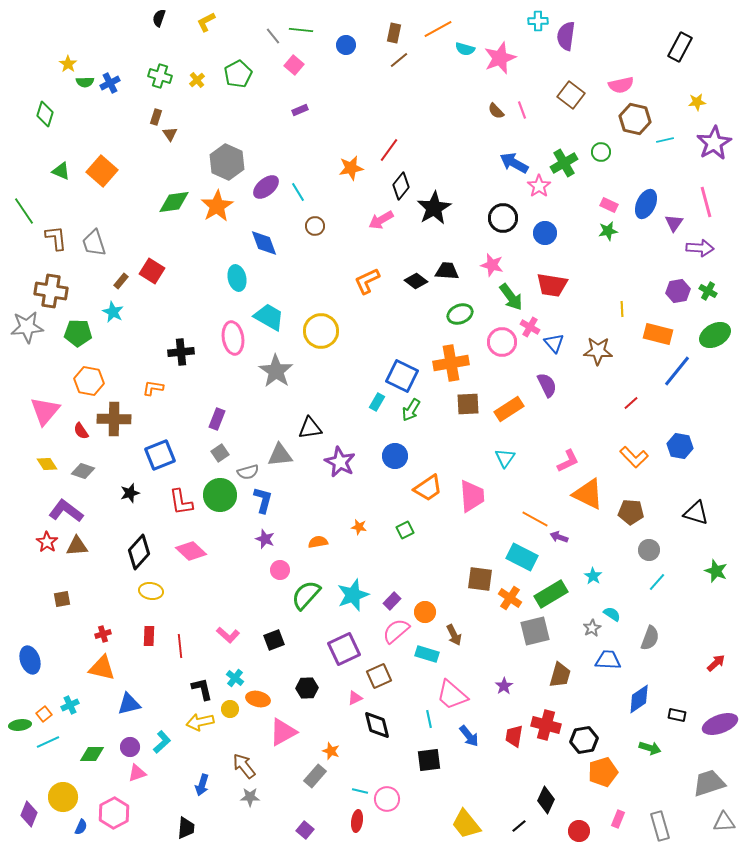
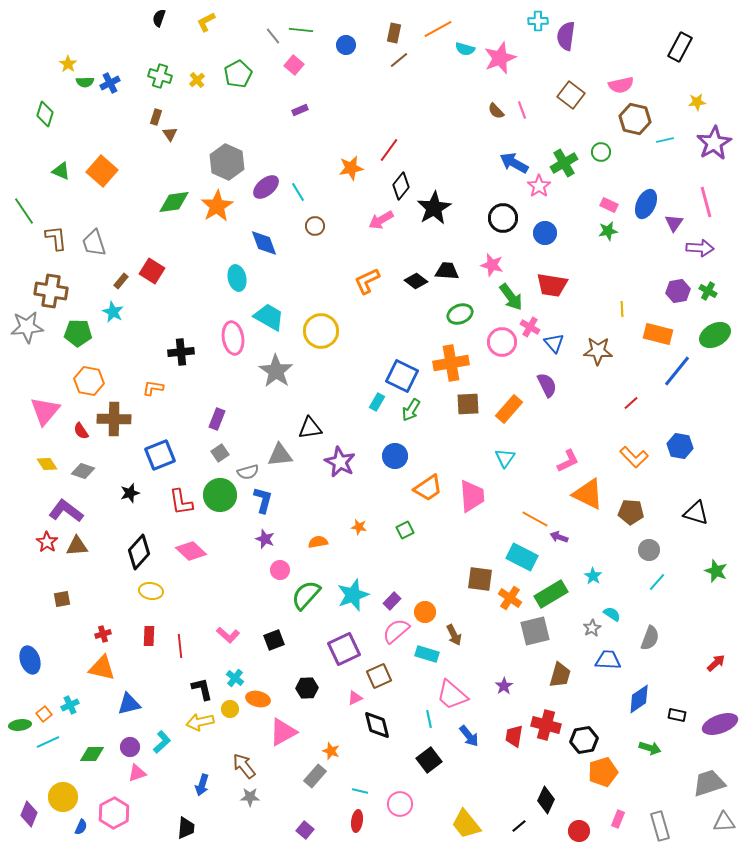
orange rectangle at (509, 409): rotated 16 degrees counterclockwise
black square at (429, 760): rotated 30 degrees counterclockwise
pink circle at (387, 799): moved 13 px right, 5 px down
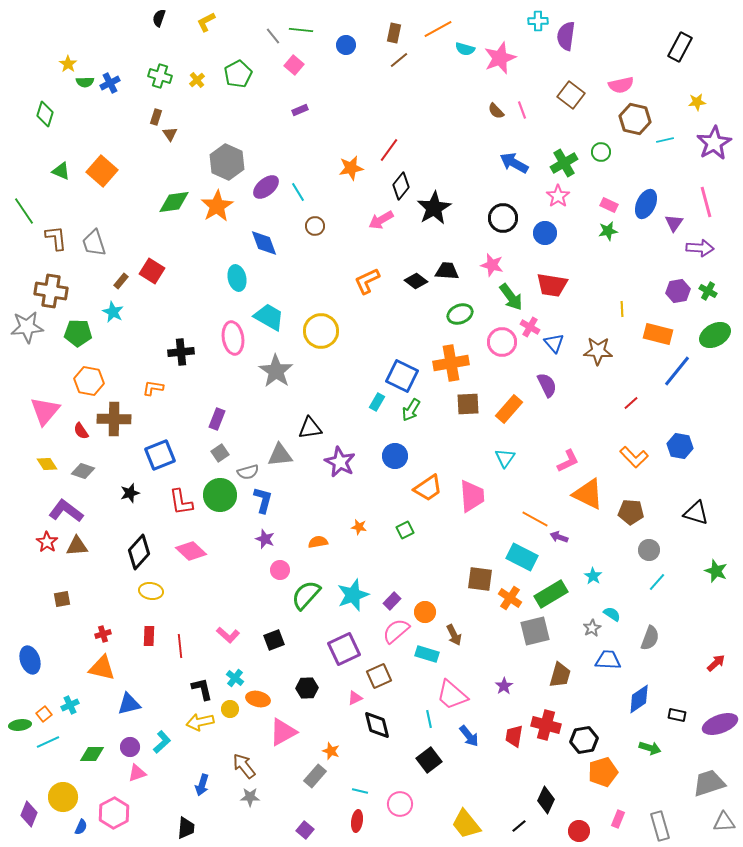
pink star at (539, 186): moved 19 px right, 10 px down
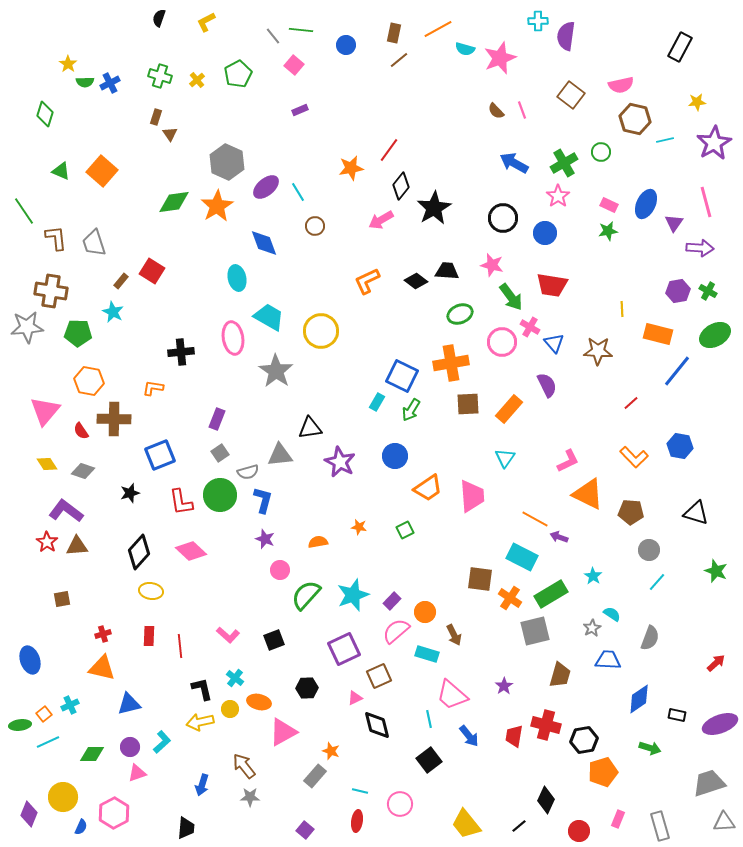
orange ellipse at (258, 699): moved 1 px right, 3 px down
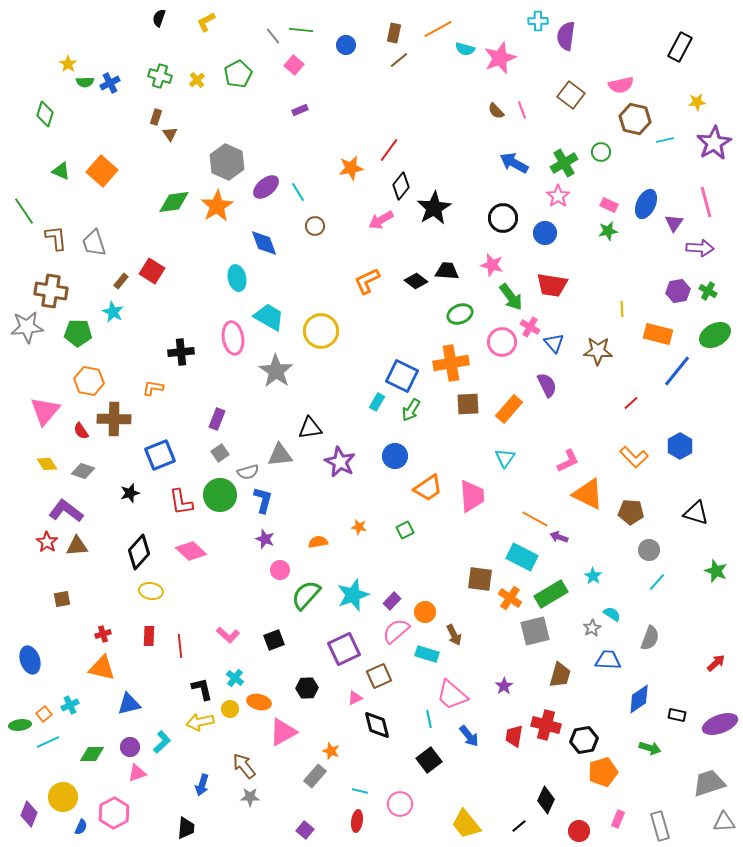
blue hexagon at (680, 446): rotated 20 degrees clockwise
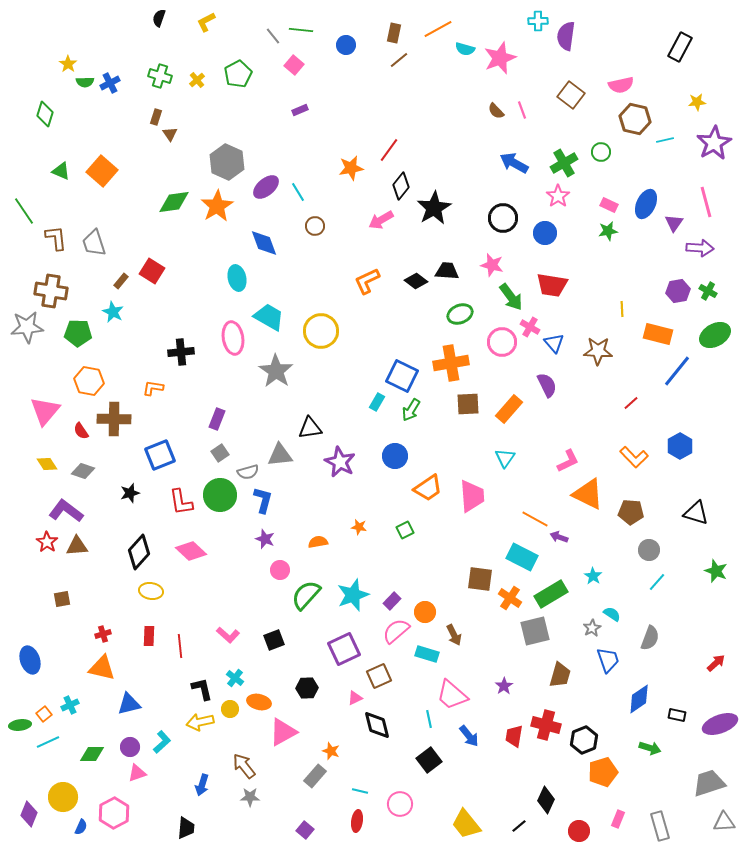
blue trapezoid at (608, 660): rotated 68 degrees clockwise
black hexagon at (584, 740): rotated 12 degrees counterclockwise
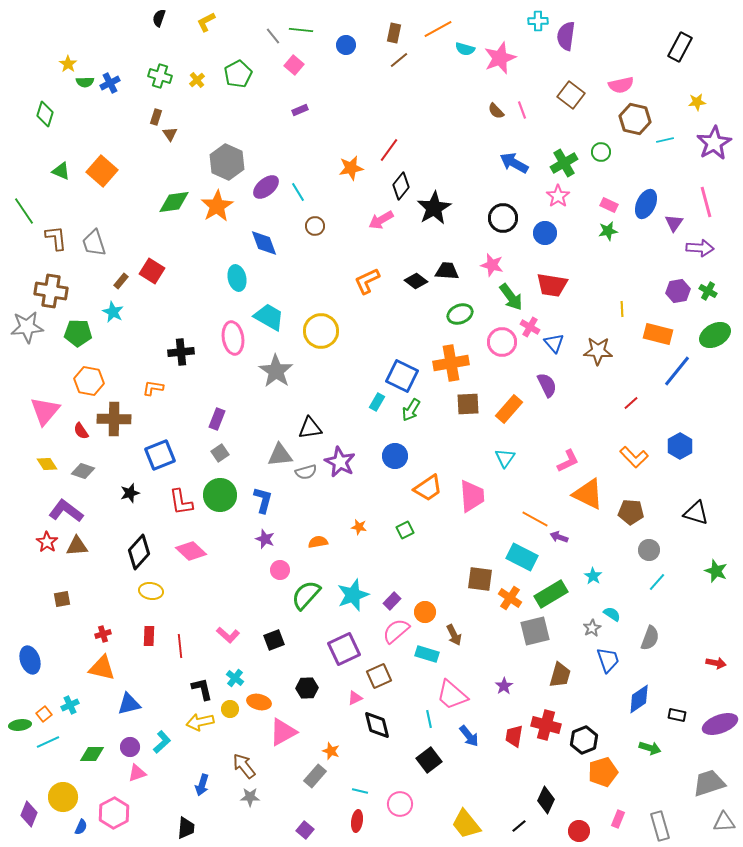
gray semicircle at (248, 472): moved 58 px right
red arrow at (716, 663): rotated 54 degrees clockwise
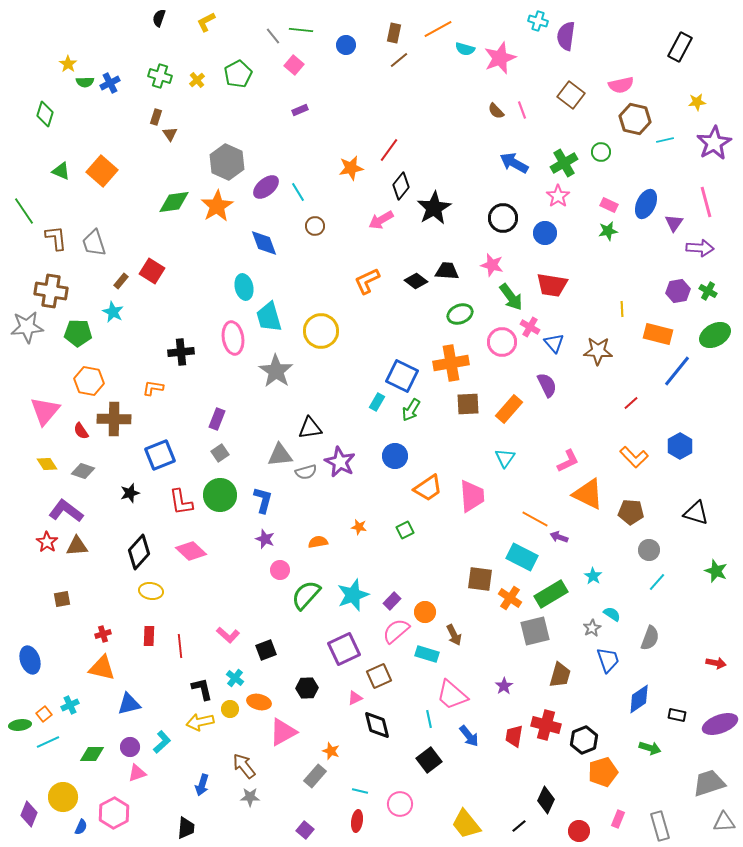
cyan cross at (538, 21): rotated 18 degrees clockwise
cyan ellipse at (237, 278): moved 7 px right, 9 px down
cyan trapezoid at (269, 317): rotated 136 degrees counterclockwise
black square at (274, 640): moved 8 px left, 10 px down
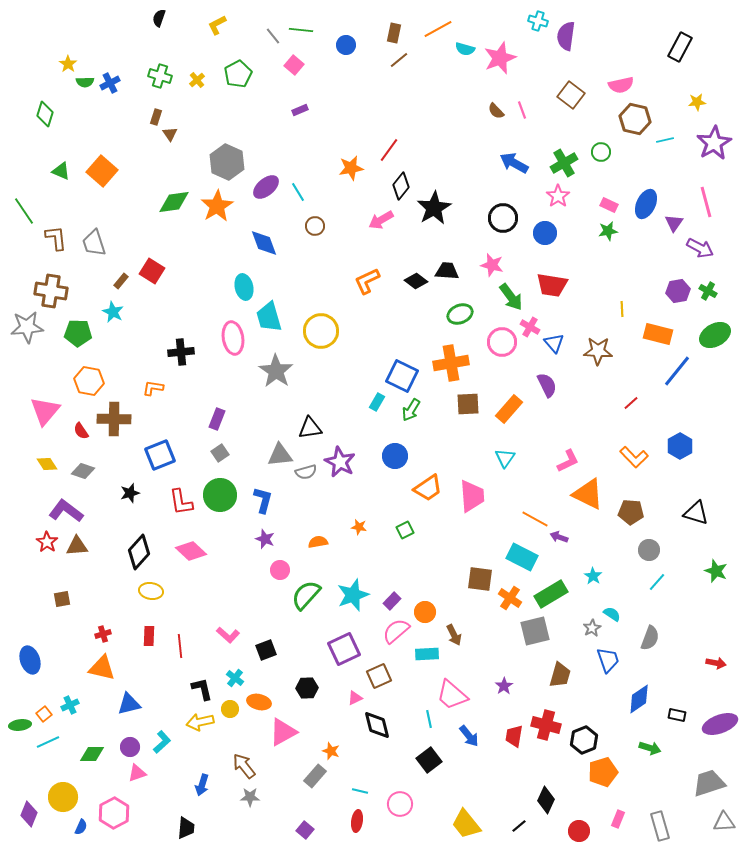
yellow L-shape at (206, 22): moved 11 px right, 3 px down
purple arrow at (700, 248): rotated 24 degrees clockwise
cyan rectangle at (427, 654): rotated 20 degrees counterclockwise
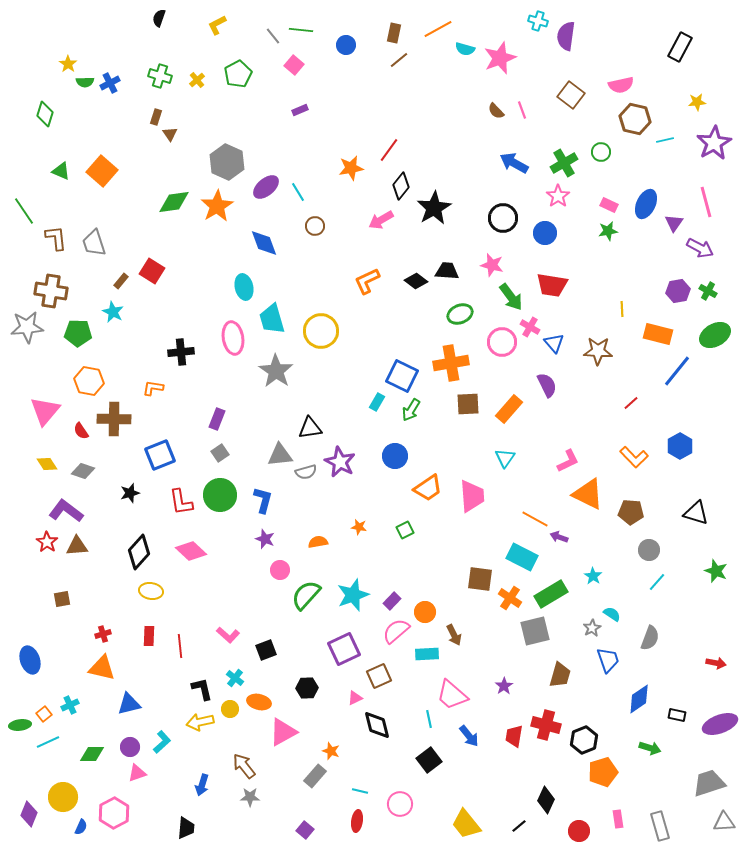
cyan trapezoid at (269, 317): moved 3 px right, 2 px down
pink rectangle at (618, 819): rotated 30 degrees counterclockwise
